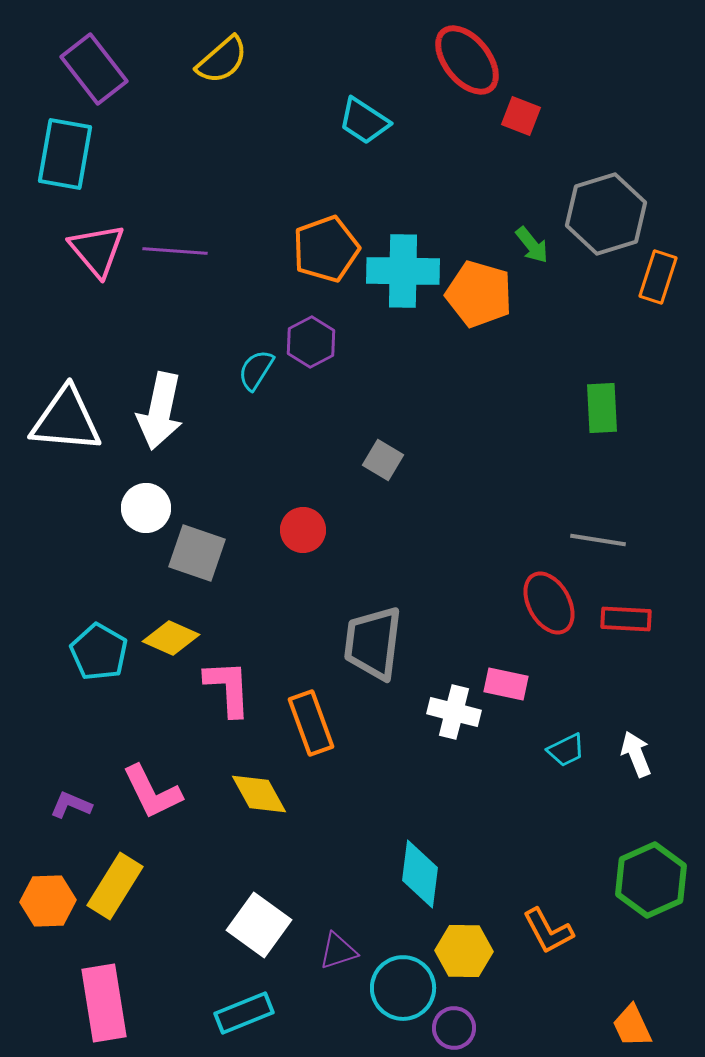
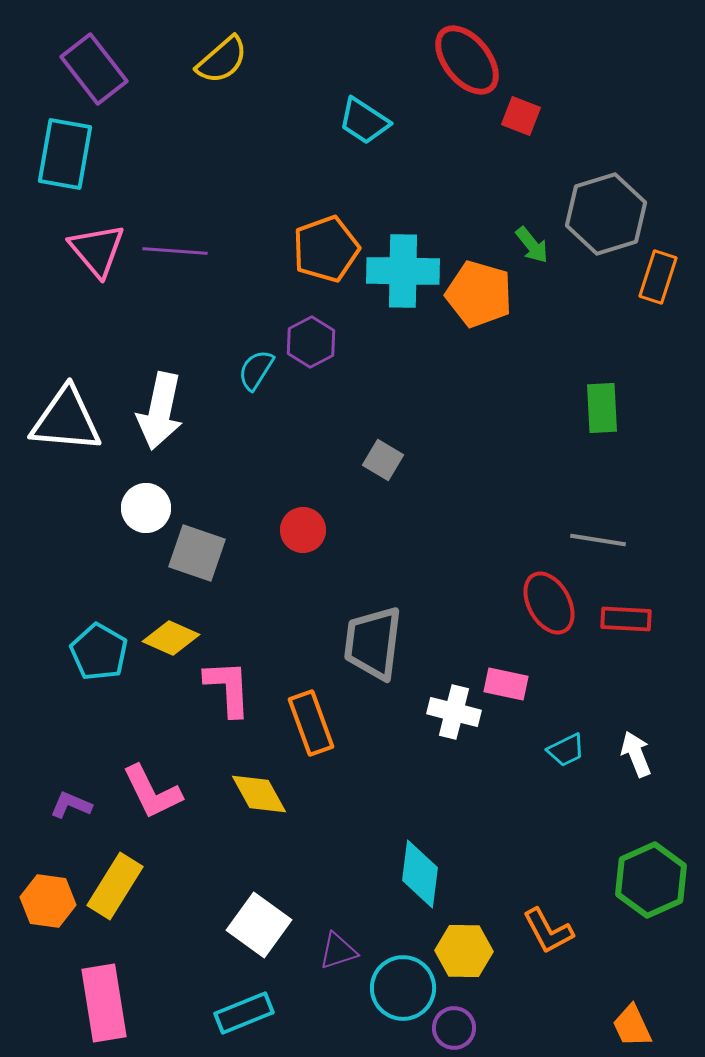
orange hexagon at (48, 901): rotated 10 degrees clockwise
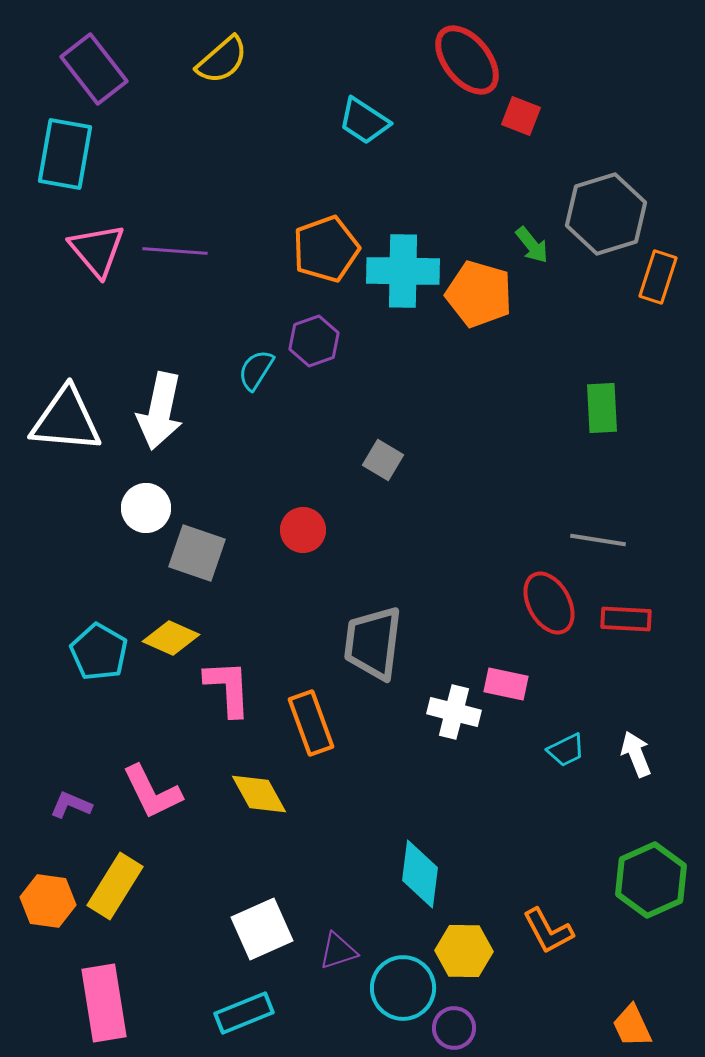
purple hexagon at (311, 342): moved 3 px right, 1 px up; rotated 9 degrees clockwise
white square at (259, 925): moved 3 px right, 4 px down; rotated 30 degrees clockwise
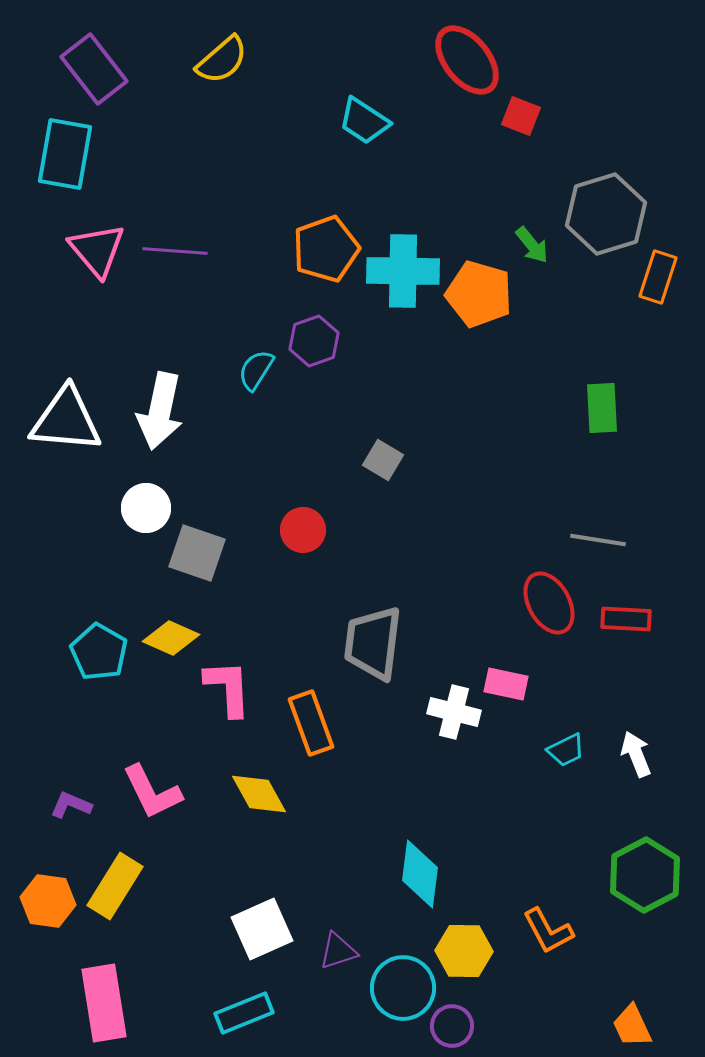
green hexagon at (651, 880): moved 6 px left, 5 px up; rotated 4 degrees counterclockwise
purple circle at (454, 1028): moved 2 px left, 2 px up
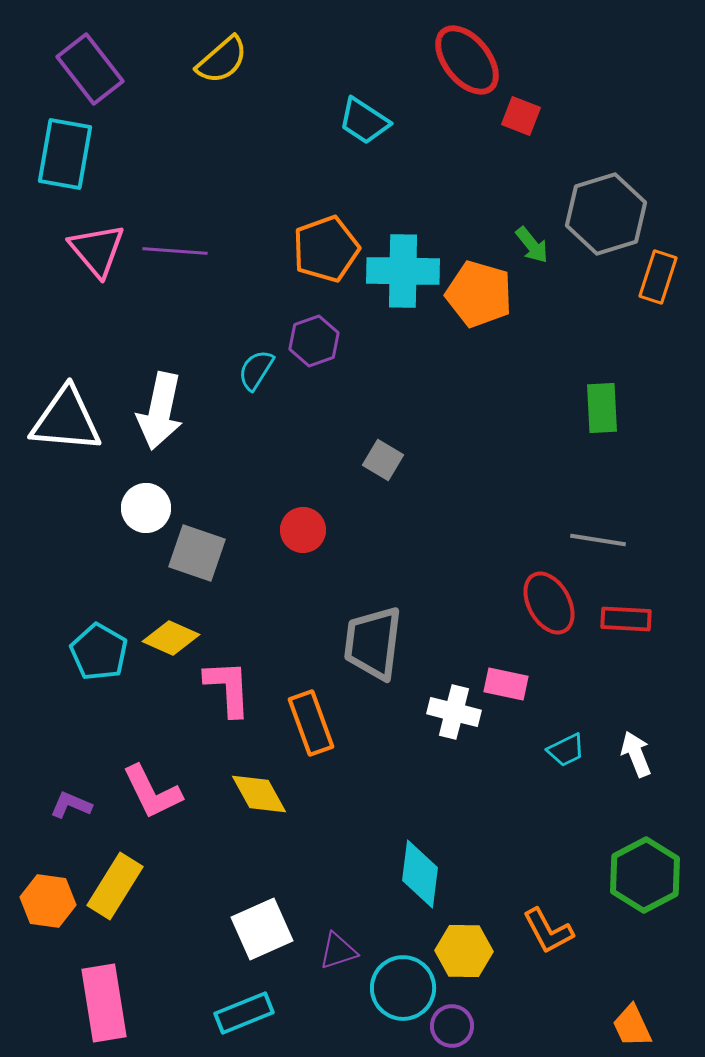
purple rectangle at (94, 69): moved 4 px left
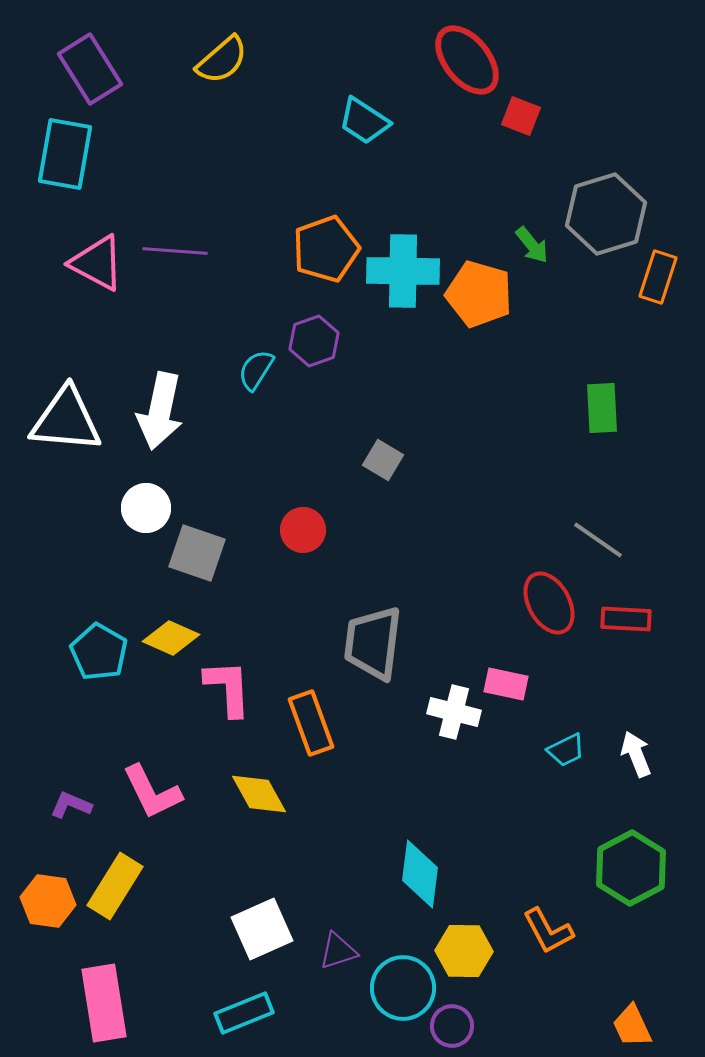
purple rectangle at (90, 69): rotated 6 degrees clockwise
pink triangle at (97, 250): moved 13 px down; rotated 22 degrees counterclockwise
gray line at (598, 540): rotated 26 degrees clockwise
green hexagon at (645, 875): moved 14 px left, 7 px up
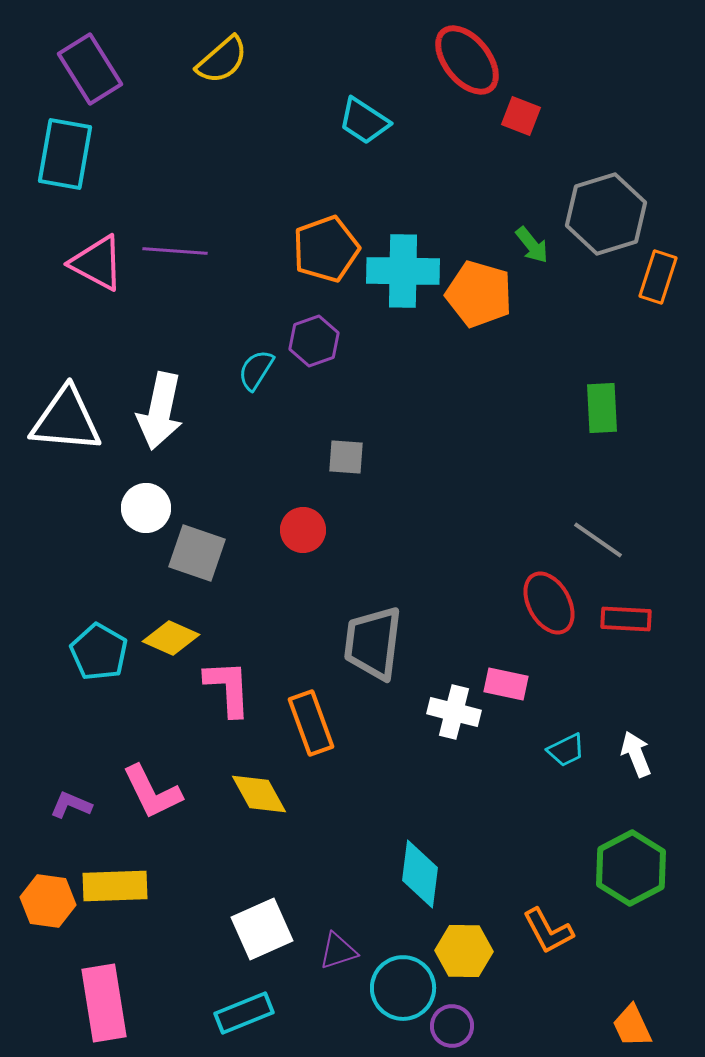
gray square at (383, 460): moved 37 px left, 3 px up; rotated 27 degrees counterclockwise
yellow rectangle at (115, 886): rotated 56 degrees clockwise
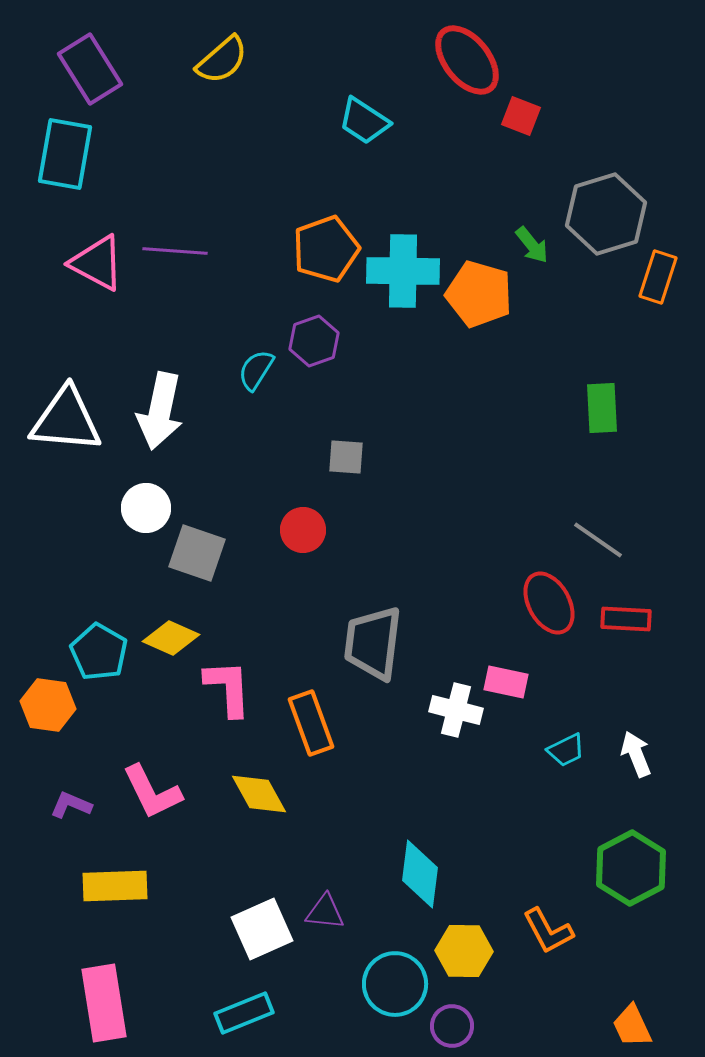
pink rectangle at (506, 684): moved 2 px up
white cross at (454, 712): moved 2 px right, 2 px up
orange hexagon at (48, 901): moved 196 px up
purple triangle at (338, 951): moved 13 px left, 39 px up; rotated 24 degrees clockwise
cyan circle at (403, 988): moved 8 px left, 4 px up
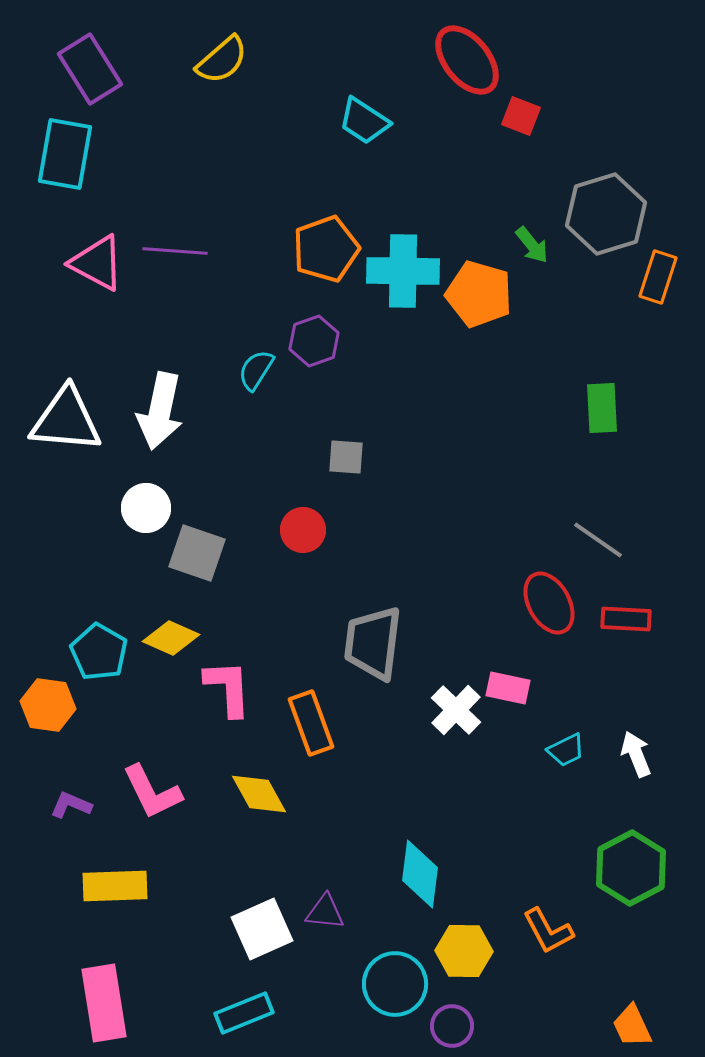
pink rectangle at (506, 682): moved 2 px right, 6 px down
white cross at (456, 710): rotated 30 degrees clockwise
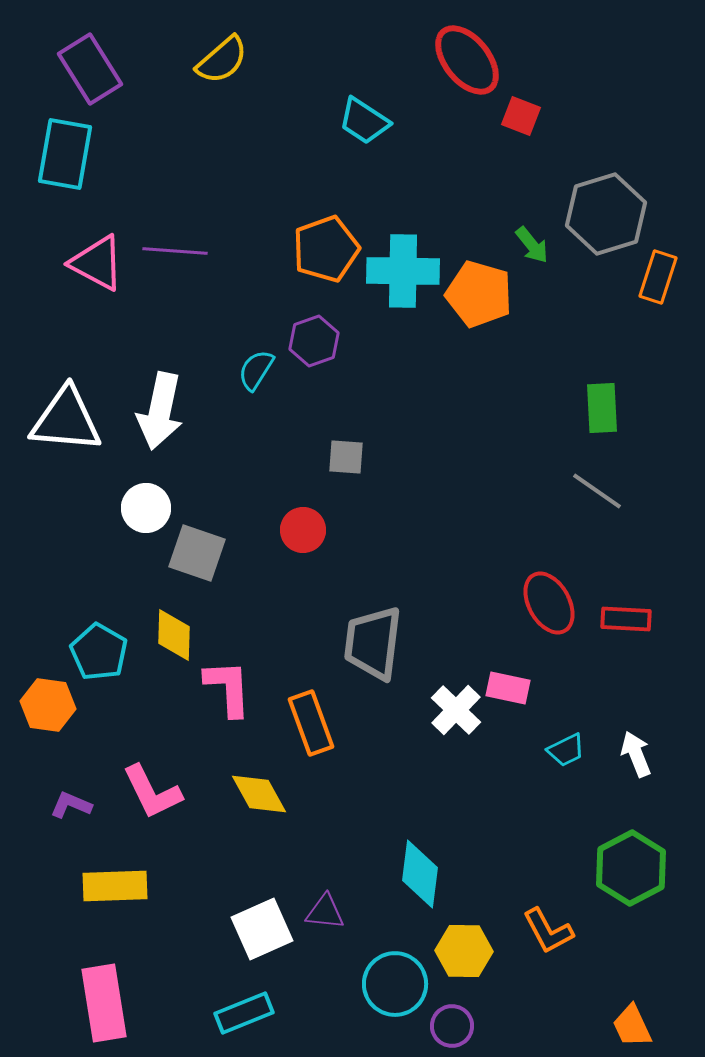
gray line at (598, 540): moved 1 px left, 49 px up
yellow diamond at (171, 638): moved 3 px right, 3 px up; rotated 68 degrees clockwise
